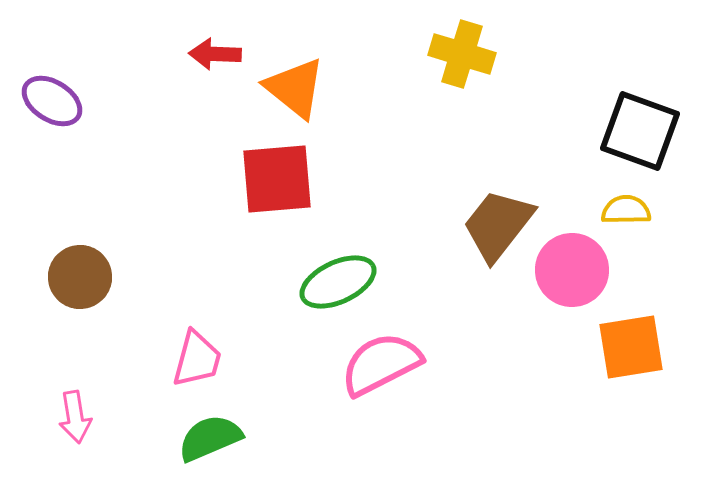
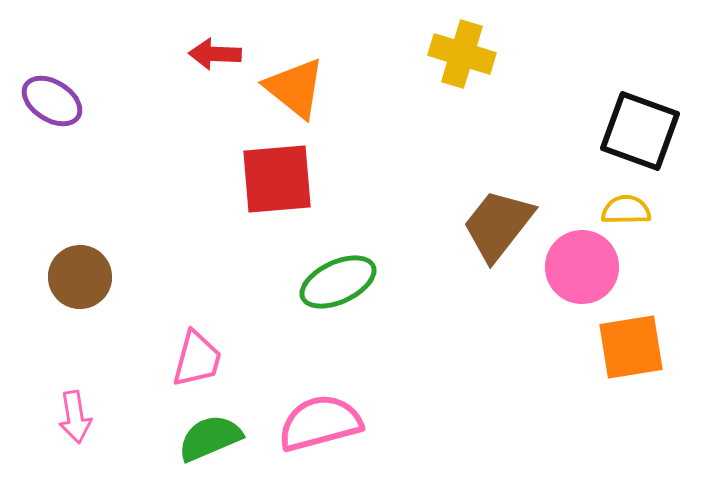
pink circle: moved 10 px right, 3 px up
pink semicircle: moved 61 px left, 59 px down; rotated 12 degrees clockwise
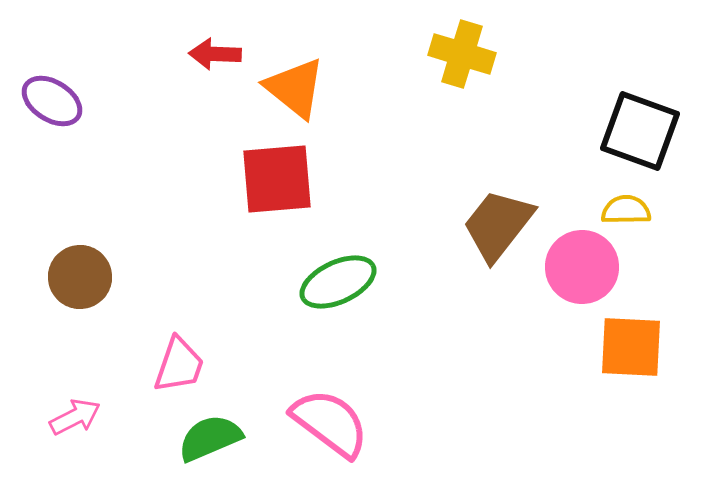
orange square: rotated 12 degrees clockwise
pink trapezoid: moved 18 px left, 6 px down; rotated 4 degrees clockwise
pink arrow: rotated 108 degrees counterclockwise
pink semicircle: moved 10 px right; rotated 52 degrees clockwise
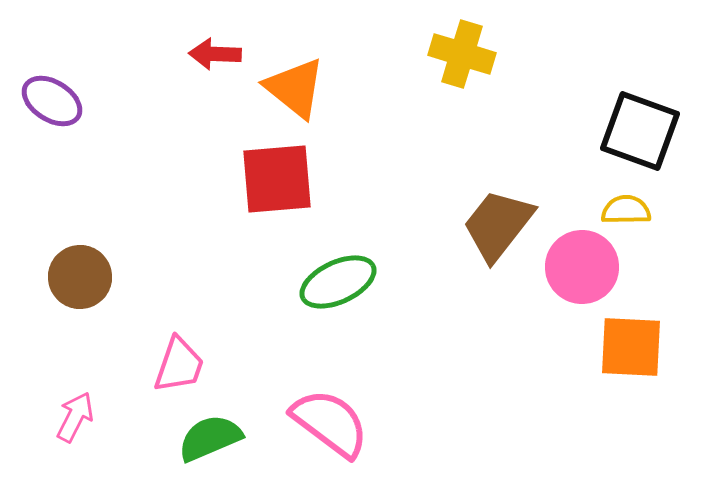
pink arrow: rotated 36 degrees counterclockwise
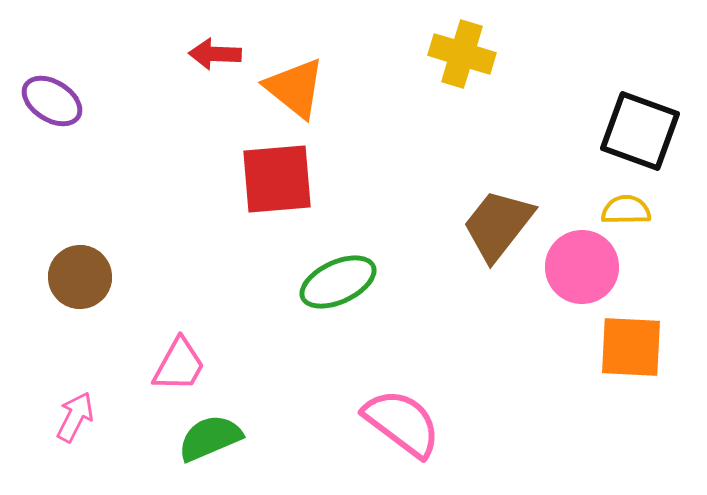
pink trapezoid: rotated 10 degrees clockwise
pink semicircle: moved 72 px right
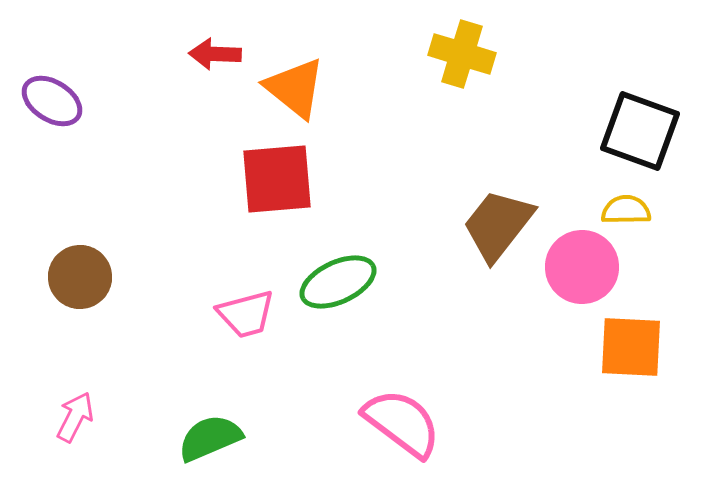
pink trapezoid: moved 67 px right, 51 px up; rotated 46 degrees clockwise
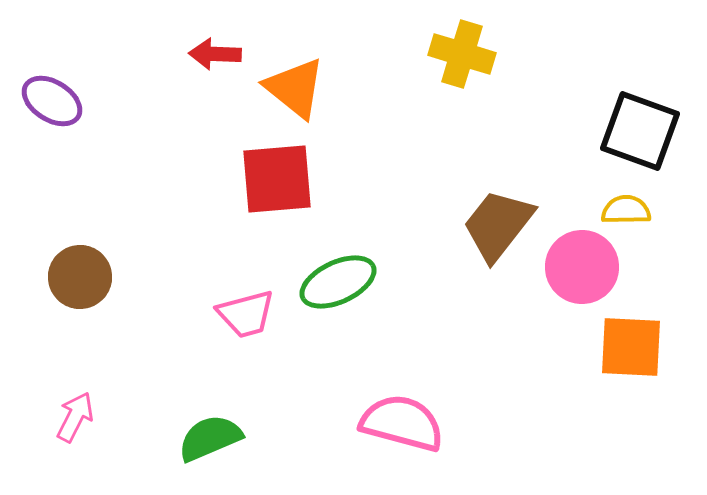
pink semicircle: rotated 22 degrees counterclockwise
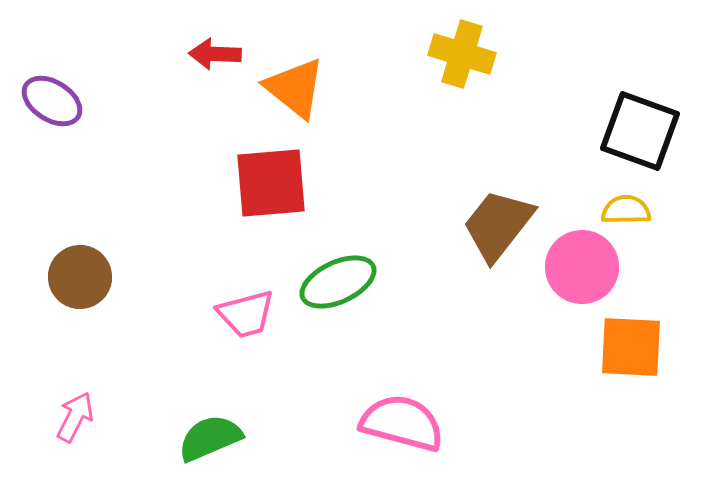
red square: moved 6 px left, 4 px down
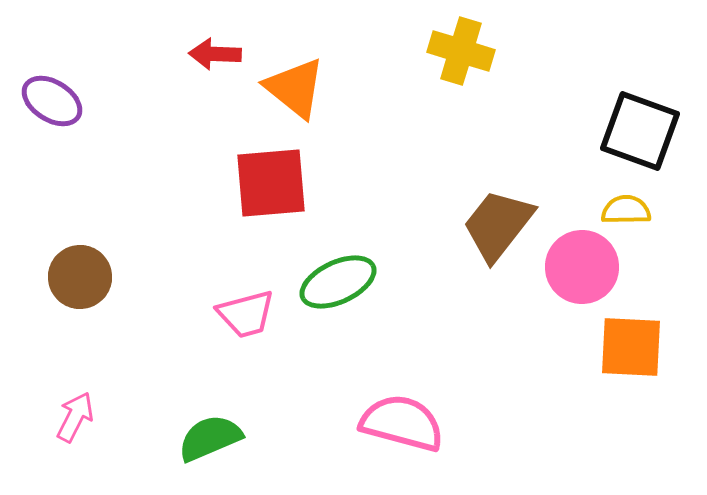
yellow cross: moved 1 px left, 3 px up
